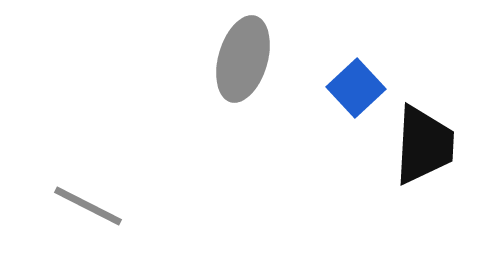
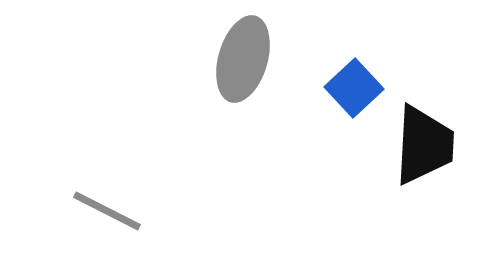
blue square: moved 2 px left
gray line: moved 19 px right, 5 px down
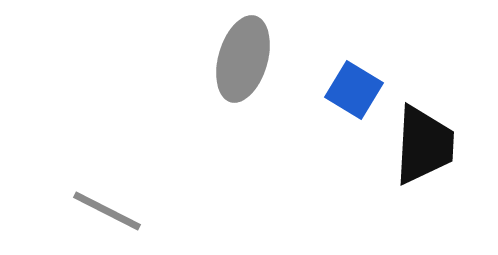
blue square: moved 2 px down; rotated 16 degrees counterclockwise
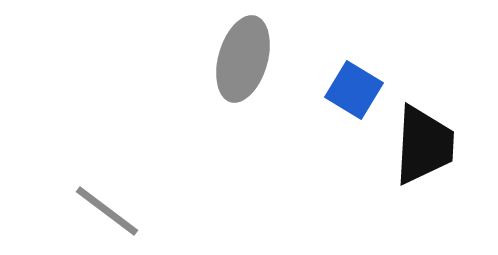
gray line: rotated 10 degrees clockwise
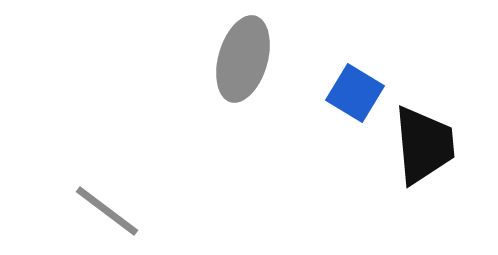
blue square: moved 1 px right, 3 px down
black trapezoid: rotated 8 degrees counterclockwise
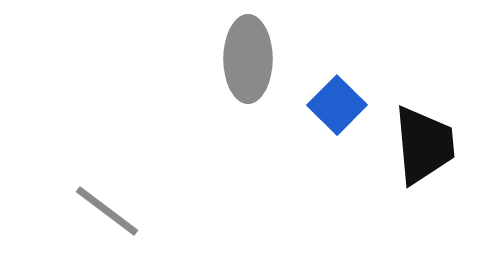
gray ellipse: moved 5 px right; rotated 16 degrees counterclockwise
blue square: moved 18 px left, 12 px down; rotated 14 degrees clockwise
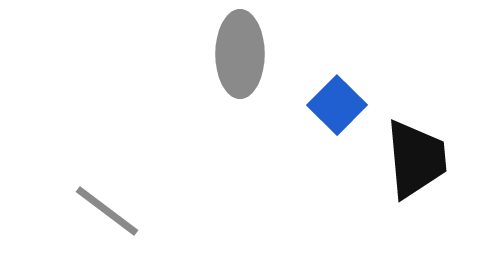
gray ellipse: moved 8 px left, 5 px up
black trapezoid: moved 8 px left, 14 px down
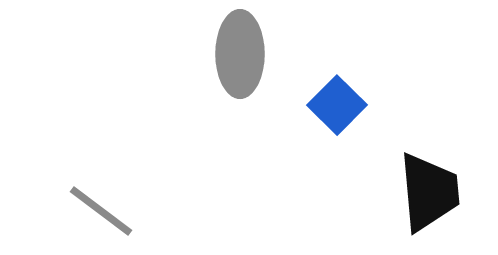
black trapezoid: moved 13 px right, 33 px down
gray line: moved 6 px left
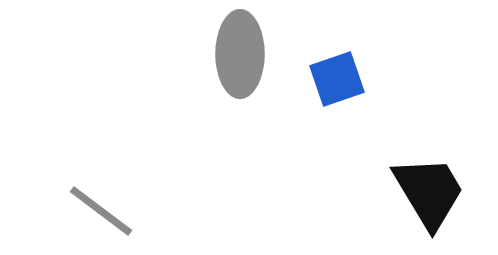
blue square: moved 26 px up; rotated 26 degrees clockwise
black trapezoid: rotated 26 degrees counterclockwise
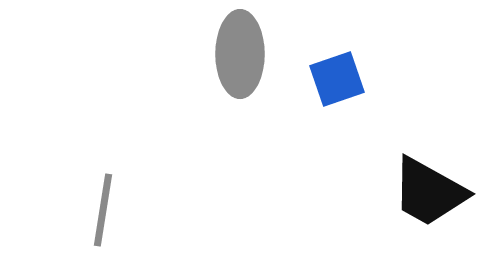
black trapezoid: rotated 150 degrees clockwise
gray line: moved 2 px right, 1 px up; rotated 62 degrees clockwise
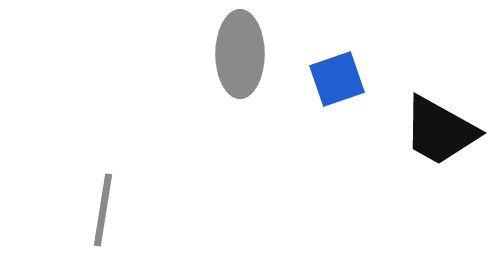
black trapezoid: moved 11 px right, 61 px up
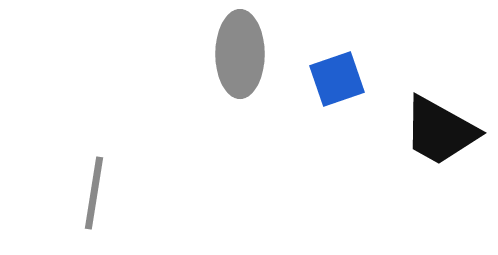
gray line: moved 9 px left, 17 px up
